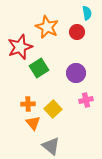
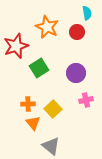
red star: moved 4 px left, 1 px up
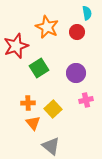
orange cross: moved 1 px up
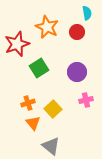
red star: moved 1 px right, 2 px up
purple circle: moved 1 px right, 1 px up
orange cross: rotated 16 degrees counterclockwise
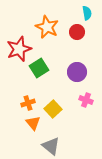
red star: moved 2 px right, 5 px down
pink cross: rotated 32 degrees clockwise
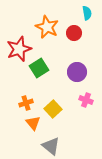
red circle: moved 3 px left, 1 px down
orange cross: moved 2 px left
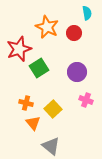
orange cross: rotated 32 degrees clockwise
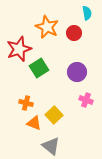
yellow square: moved 1 px right, 6 px down
orange triangle: moved 1 px right; rotated 28 degrees counterclockwise
